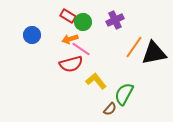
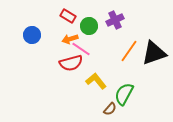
green circle: moved 6 px right, 4 px down
orange line: moved 5 px left, 4 px down
black triangle: rotated 8 degrees counterclockwise
red semicircle: moved 1 px up
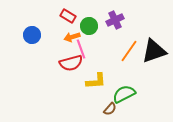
orange arrow: moved 2 px right, 2 px up
pink line: rotated 36 degrees clockwise
black triangle: moved 2 px up
yellow L-shape: rotated 125 degrees clockwise
green semicircle: rotated 35 degrees clockwise
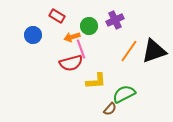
red rectangle: moved 11 px left
blue circle: moved 1 px right
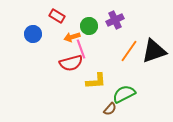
blue circle: moved 1 px up
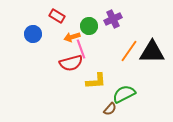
purple cross: moved 2 px left, 1 px up
black triangle: moved 2 px left, 1 px down; rotated 20 degrees clockwise
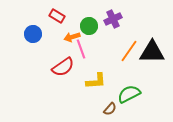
red semicircle: moved 8 px left, 4 px down; rotated 20 degrees counterclockwise
green semicircle: moved 5 px right
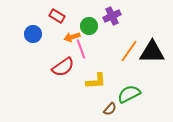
purple cross: moved 1 px left, 3 px up
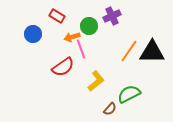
yellow L-shape: rotated 35 degrees counterclockwise
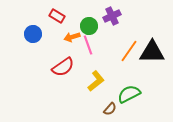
pink line: moved 7 px right, 4 px up
